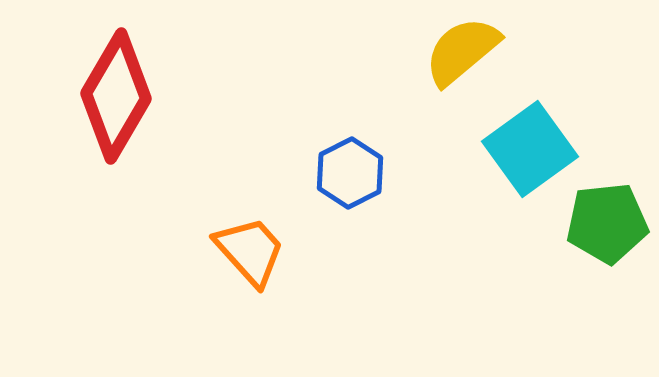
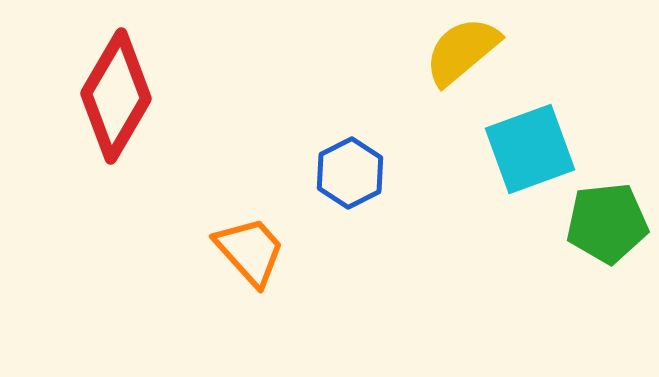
cyan square: rotated 16 degrees clockwise
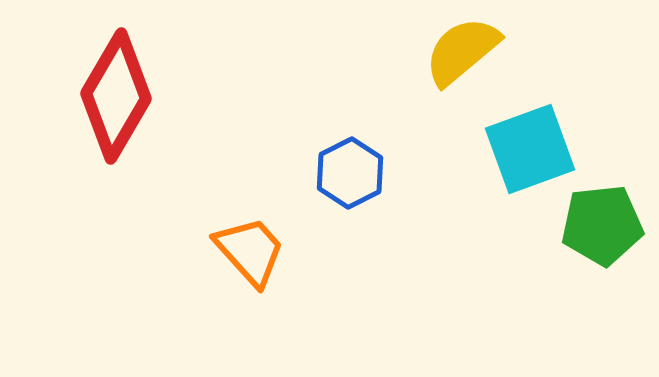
green pentagon: moved 5 px left, 2 px down
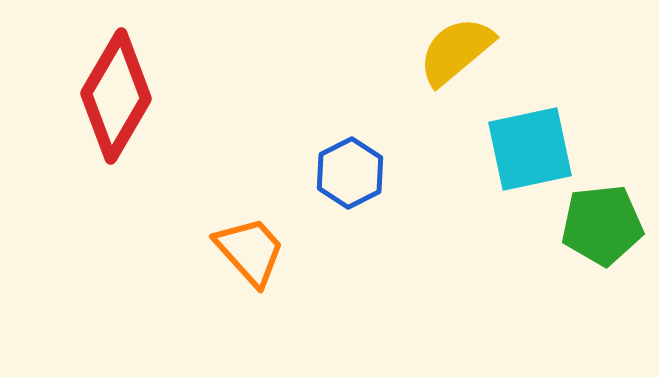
yellow semicircle: moved 6 px left
cyan square: rotated 8 degrees clockwise
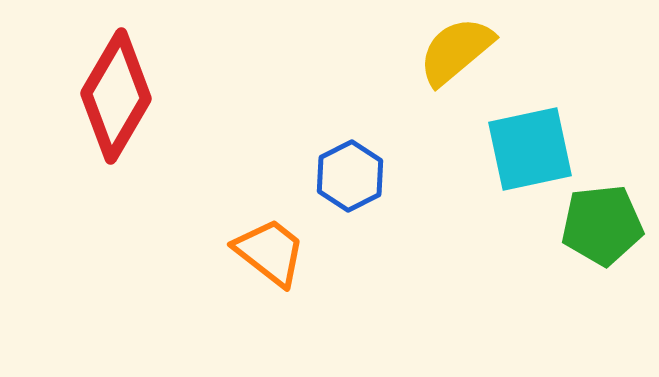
blue hexagon: moved 3 px down
orange trapezoid: moved 20 px right, 1 px down; rotated 10 degrees counterclockwise
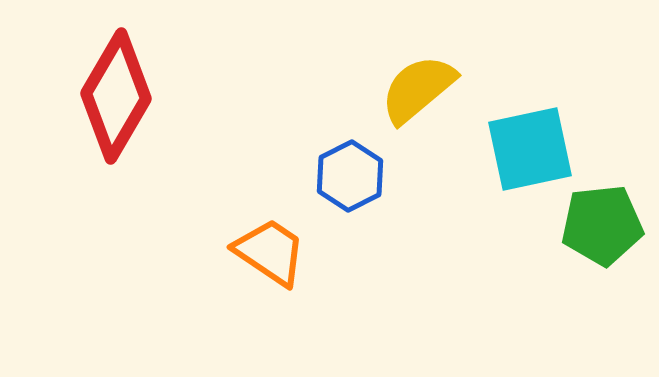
yellow semicircle: moved 38 px left, 38 px down
orange trapezoid: rotated 4 degrees counterclockwise
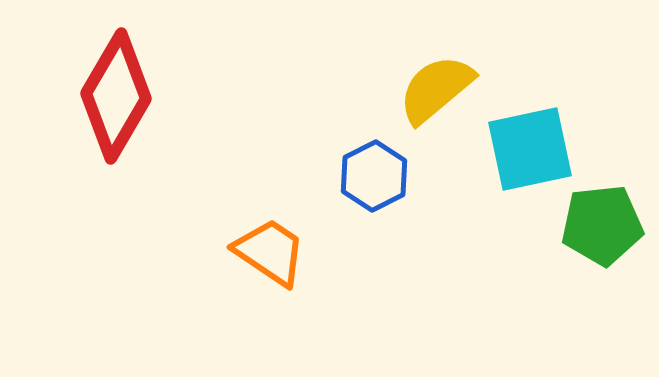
yellow semicircle: moved 18 px right
blue hexagon: moved 24 px right
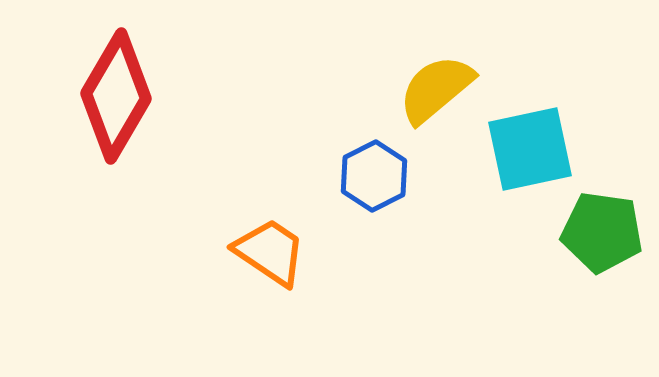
green pentagon: moved 7 px down; rotated 14 degrees clockwise
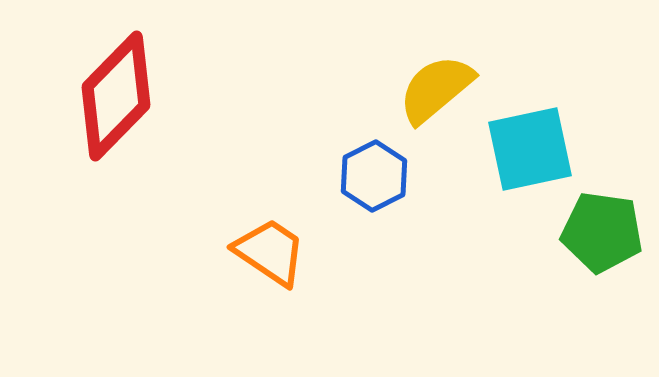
red diamond: rotated 14 degrees clockwise
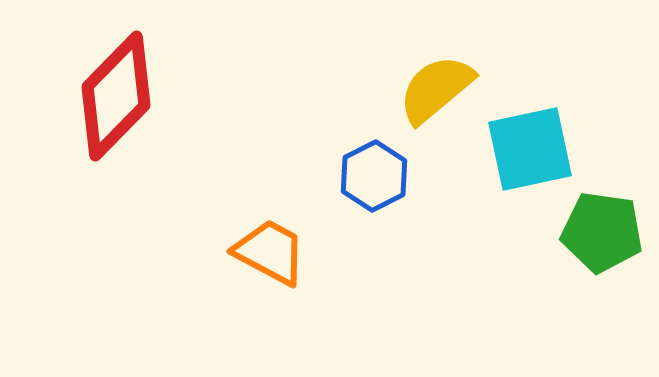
orange trapezoid: rotated 6 degrees counterclockwise
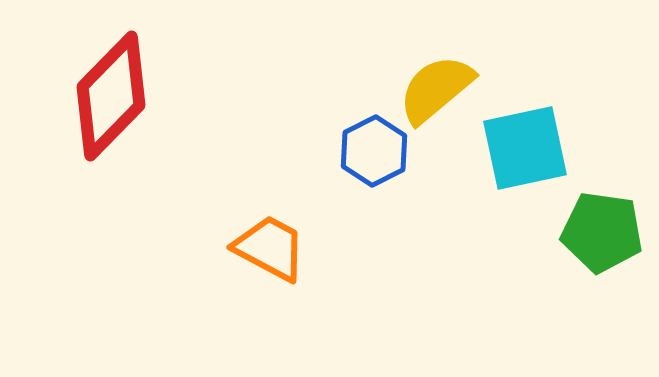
red diamond: moved 5 px left
cyan square: moved 5 px left, 1 px up
blue hexagon: moved 25 px up
orange trapezoid: moved 4 px up
